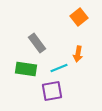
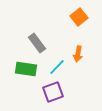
cyan line: moved 2 px left, 1 px up; rotated 24 degrees counterclockwise
purple square: moved 1 px right, 1 px down; rotated 10 degrees counterclockwise
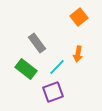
green rectangle: rotated 30 degrees clockwise
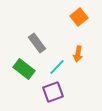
green rectangle: moved 2 px left
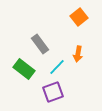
gray rectangle: moved 3 px right, 1 px down
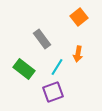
gray rectangle: moved 2 px right, 5 px up
cyan line: rotated 12 degrees counterclockwise
